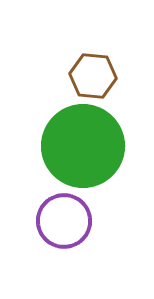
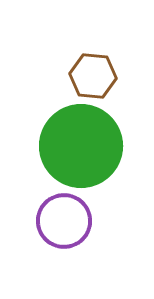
green circle: moved 2 px left
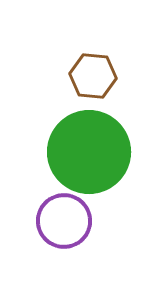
green circle: moved 8 px right, 6 px down
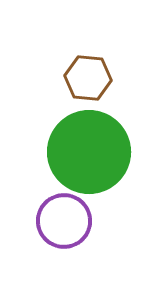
brown hexagon: moved 5 px left, 2 px down
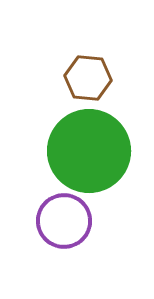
green circle: moved 1 px up
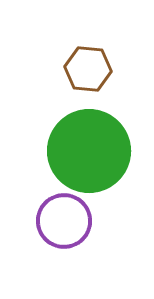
brown hexagon: moved 9 px up
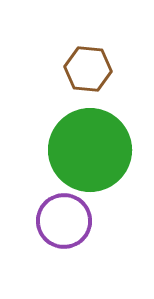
green circle: moved 1 px right, 1 px up
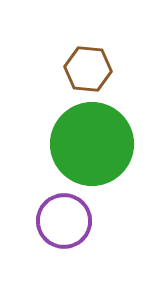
green circle: moved 2 px right, 6 px up
